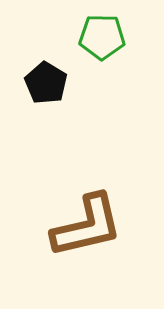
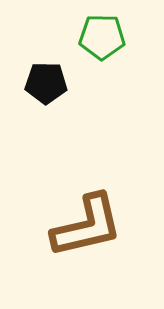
black pentagon: rotated 30 degrees counterclockwise
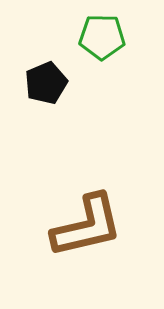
black pentagon: rotated 24 degrees counterclockwise
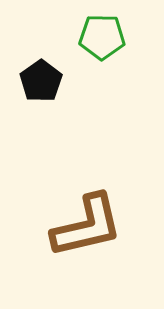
black pentagon: moved 5 px left, 2 px up; rotated 12 degrees counterclockwise
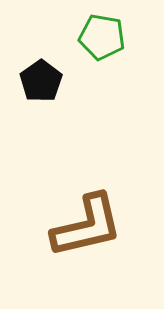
green pentagon: rotated 9 degrees clockwise
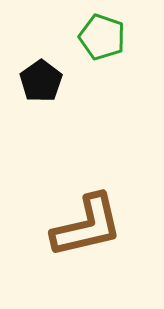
green pentagon: rotated 9 degrees clockwise
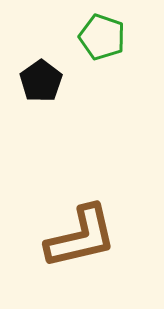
brown L-shape: moved 6 px left, 11 px down
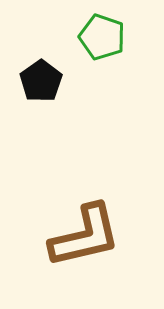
brown L-shape: moved 4 px right, 1 px up
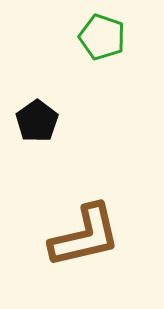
black pentagon: moved 4 px left, 40 px down
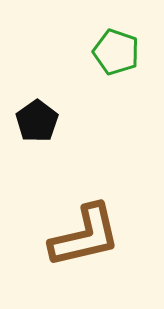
green pentagon: moved 14 px right, 15 px down
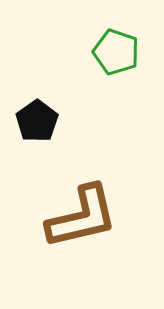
brown L-shape: moved 3 px left, 19 px up
